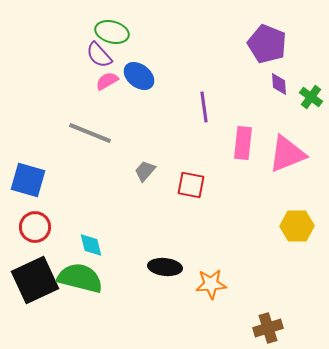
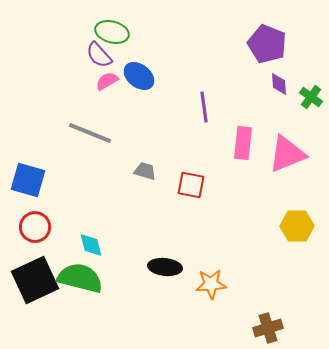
gray trapezoid: rotated 65 degrees clockwise
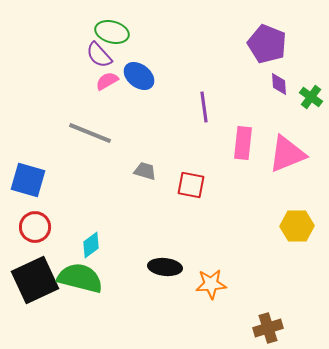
cyan diamond: rotated 68 degrees clockwise
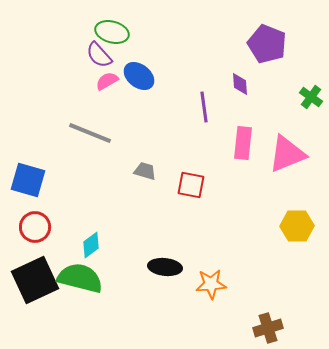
purple diamond: moved 39 px left
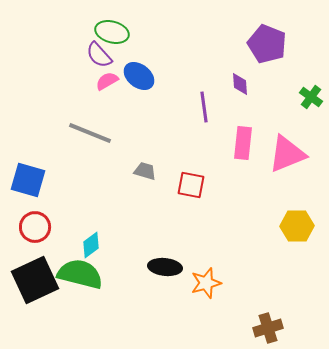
green semicircle: moved 4 px up
orange star: moved 5 px left, 1 px up; rotated 12 degrees counterclockwise
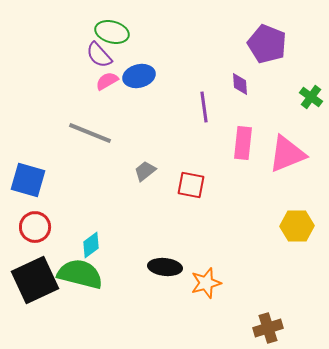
blue ellipse: rotated 52 degrees counterclockwise
gray trapezoid: rotated 55 degrees counterclockwise
